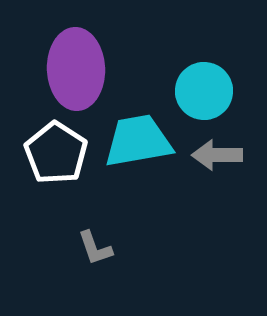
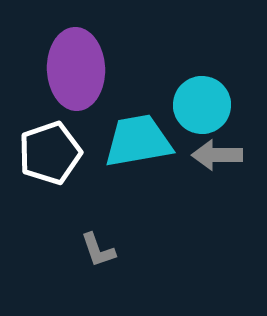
cyan circle: moved 2 px left, 14 px down
white pentagon: moved 6 px left; rotated 20 degrees clockwise
gray L-shape: moved 3 px right, 2 px down
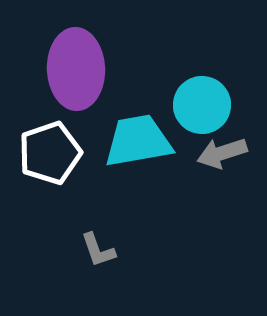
gray arrow: moved 5 px right, 2 px up; rotated 18 degrees counterclockwise
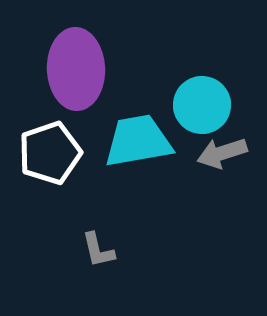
gray L-shape: rotated 6 degrees clockwise
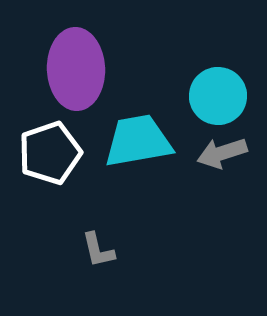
cyan circle: moved 16 px right, 9 px up
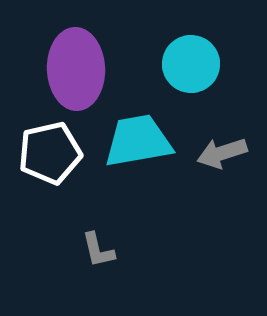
cyan circle: moved 27 px left, 32 px up
white pentagon: rotated 6 degrees clockwise
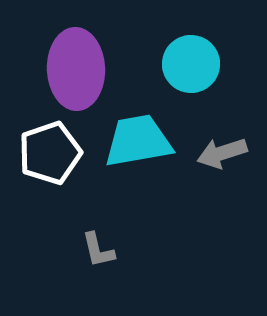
white pentagon: rotated 6 degrees counterclockwise
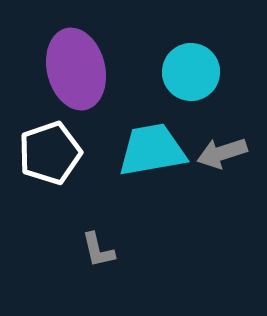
cyan circle: moved 8 px down
purple ellipse: rotated 12 degrees counterclockwise
cyan trapezoid: moved 14 px right, 9 px down
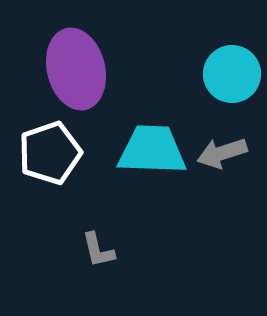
cyan circle: moved 41 px right, 2 px down
cyan trapezoid: rotated 12 degrees clockwise
